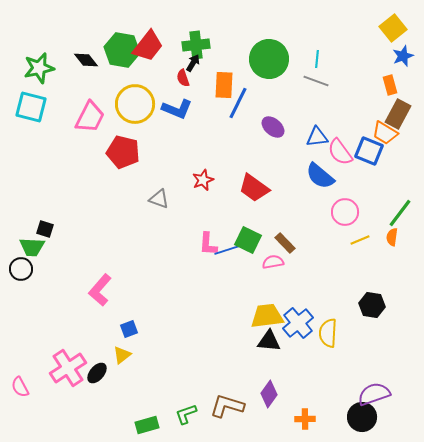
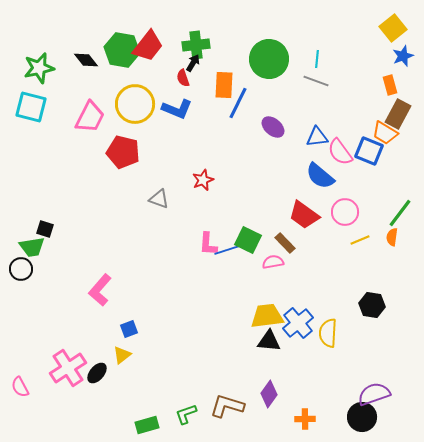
red trapezoid at (254, 188): moved 50 px right, 27 px down
green trapezoid at (32, 247): rotated 12 degrees counterclockwise
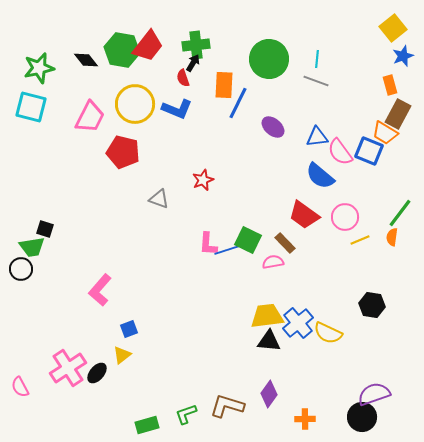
pink circle at (345, 212): moved 5 px down
yellow semicircle at (328, 333): rotated 68 degrees counterclockwise
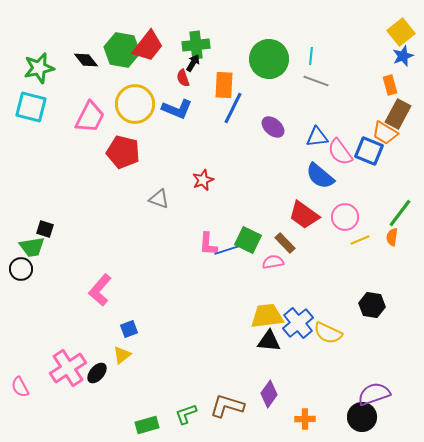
yellow square at (393, 28): moved 8 px right, 4 px down
cyan line at (317, 59): moved 6 px left, 3 px up
blue line at (238, 103): moved 5 px left, 5 px down
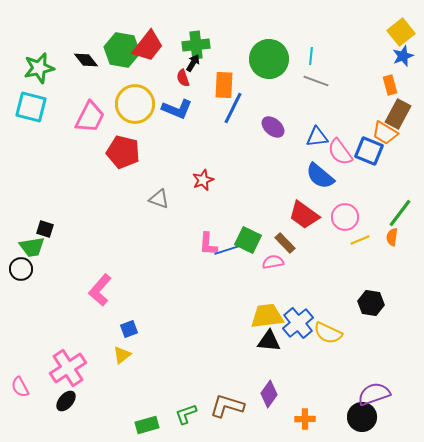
black hexagon at (372, 305): moved 1 px left, 2 px up
black ellipse at (97, 373): moved 31 px left, 28 px down
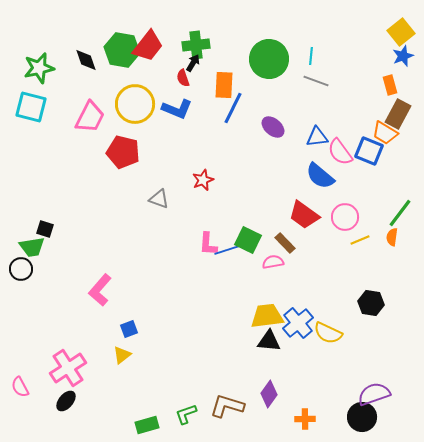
black diamond at (86, 60): rotated 20 degrees clockwise
